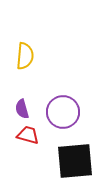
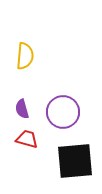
red trapezoid: moved 1 px left, 4 px down
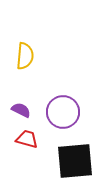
purple semicircle: moved 1 px left, 1 px down; rotated 132 degrees clockwise
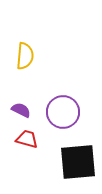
black square: moved 3 px right, 1 px down
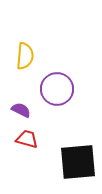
purple circle: moved 6 px left, 23 px up
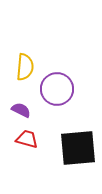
yellow semicircle: moved 11 px down
black square: moved 14 px up
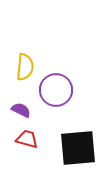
purple circle: moved 1 px left, 1 px down
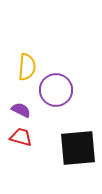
yellow semicircle: moved 2 px right
red trapezoid: moved 6 px left, 2 px up
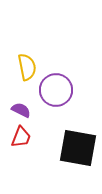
yellow semicircle: rotated 16 degrees counterclockwise
red trapezoid: rotated 95 degrees clockwise
black square: rotated 15 degrees clockwise
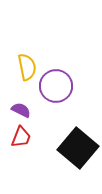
purple circle: moved 4 px up
black square: rotated 30 degrees clockwise
